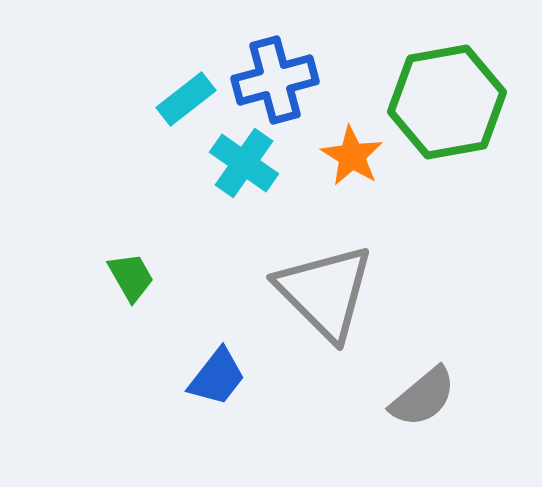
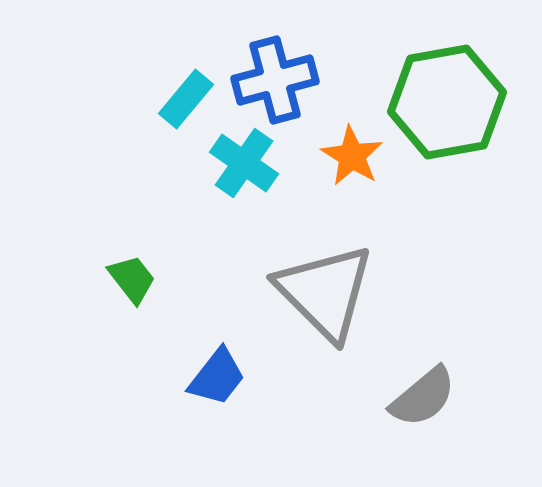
cyan rectangle: rotated 12 degrees counterclockwise
green trapezoid: moved 1 px right, 2 px down; rotated 8 degrees counterclockwise
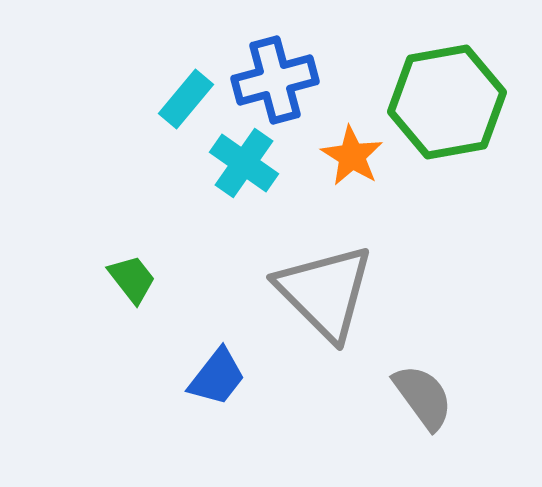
gray semicircle: rotated 86 degrees counterclockwise
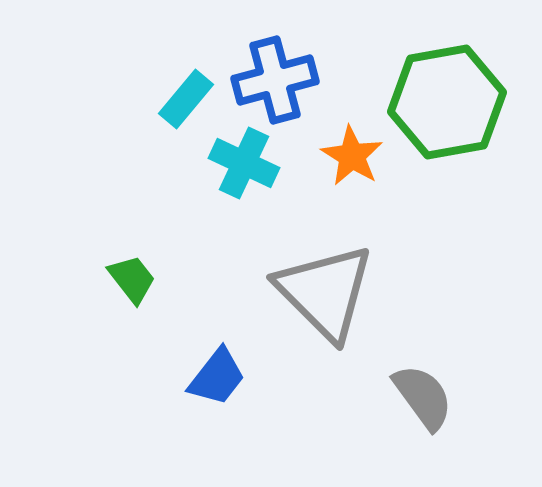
cyan cross: rotated 10 degrees counterclockwise
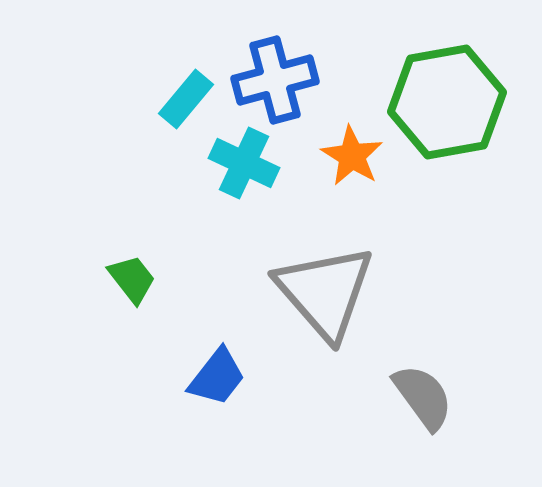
gray triangle: rotated 4 degrees clockwise
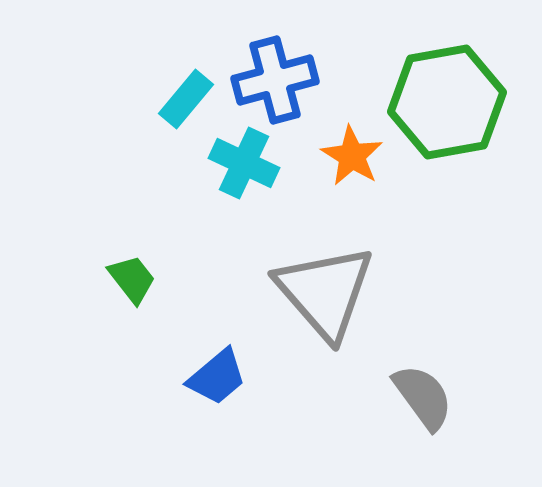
blue trapezoid: rotated 12 degrees clockwise
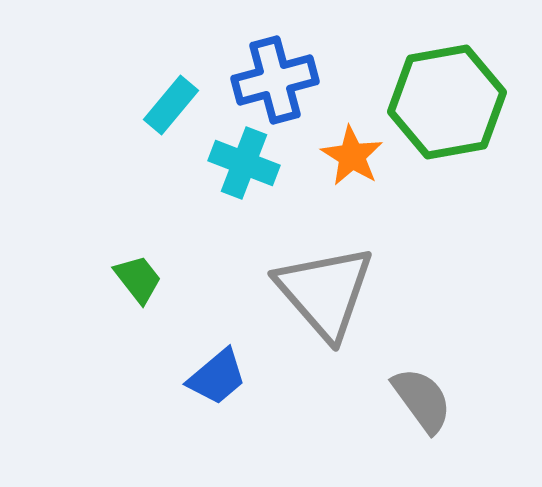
cyan rectangle: moved 15 px left, 6 px down
cyan cross: rotated 4 degrees counterclockwise
green trapezoid: moved 6 px right
gray semicircle: moved 1 px left, 3 px down
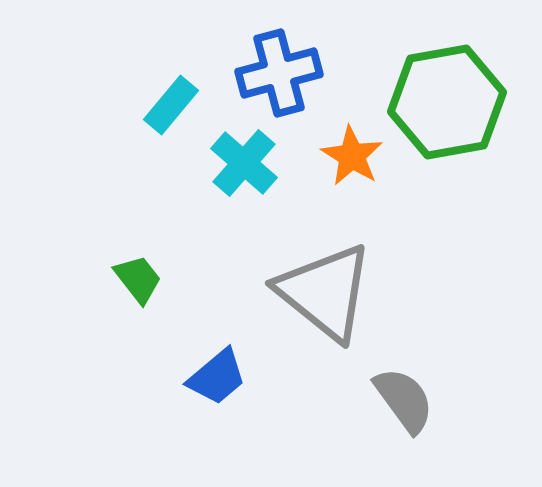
blue cross: moved 4 px right, 7 px up
cyan cross: rotated 20 degrees clockwise
gray triangle: rotated 10 degrees counterclockwise
gray semicircle: moved 18 px left
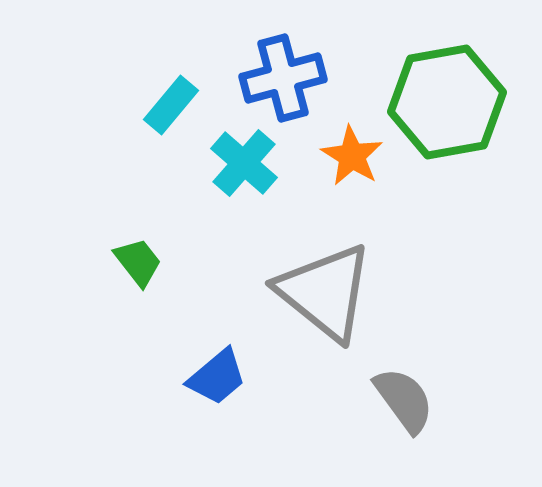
blue cross: moved 4 px right, 5 px down
green trapezoid: moved 17 px up
